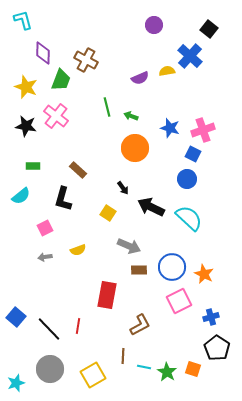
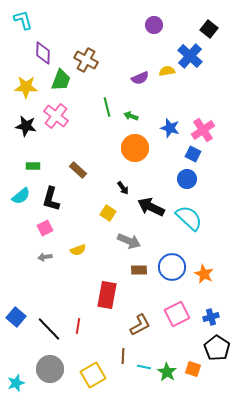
yellow star at (26, 87): rotated 20 degrees counterclockwise
pink cross at (203, 130): rotated 15 degrees counterclockwise
black L-shape at (63, 199): moved 12 px left
gray arrow at (129, 246): moved 5 px up
pink square at (179, 301): moved 2 px left, 13 px down
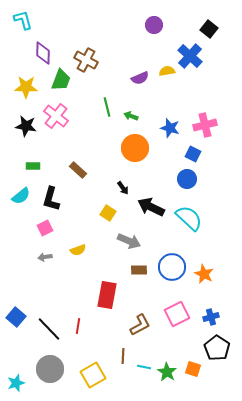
pink cross at (203, 130): moved 2 px right, 5 px up; rotated 20 degrees clockwise
